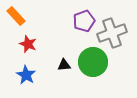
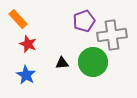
orange rectangle: moved 2 px right, 3 px down
gray cross: moved 2 px down; rotated 12 degrees clockwise
black triangle: moved 2 px left, 2 px up
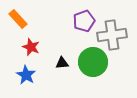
red star: moved 3 px right, 3 px down
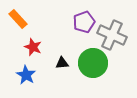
purple pentagon: moved 1 px down
gray cross: rotated 32 degrees clockwise
red star: moved 2 px right
green circle: moved 1 px down
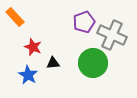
orange rectangle: moved 3 px left, 2 px up
black triangle: moved 9 px left
blue star: moved 2 px right
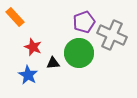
green circle: moved 14 px left, 10 px up
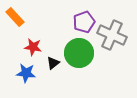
red star: rotated 12 degrees counterclockwise
black triangle: rotated 32 degrees counterclockwise
blue star: moved 2 px left, 2 px up; rotated 24 degrees counterclockwise
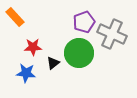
gray cross: moved 1 px up
red star: rotated 12 degrees counterclockwise
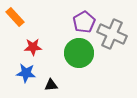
purple pentagon: rotated 10 degrees counterclockwise
black triangle: moved 2 px left, 22 px down; rotated 32 degrees clockwise
